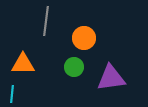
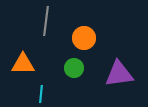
green circle: moved 1 px down
purple triangle: moved 8 px right, 4 px up
cyan line: moved 29 px right
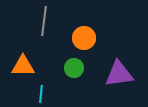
gray line: moved 2 px left
orange triangle: moved 2 px down
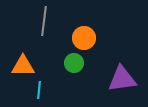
green circle: moved 5 px up
purple triangle: moved 3 px right, 5 px down
cyan line: moved 2 px left, 4 px up
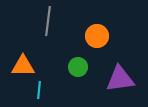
gray line: moved 4 px right
orange circle: moved 13 px right, 2 px up
green circle: moved 4 px right, 4 px down
purple triangle: moved 2 px left
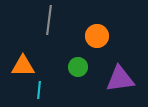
gray line: moved 1 px right, 1 px up
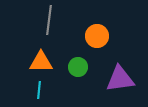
orange triangle: moved 18 px right, 4 px up
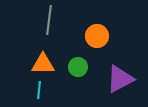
orange triangle: moved 2 px right, 2 px down
purple triangle: rotated 20 degrees counterclockwise
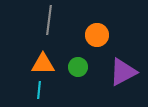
orange circle: moved 1 px up
purple triangle: moved 3 px right, 7 px up
